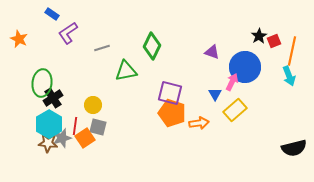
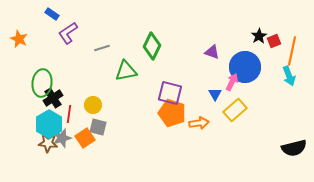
red line: moved 6 px left, 12 px up
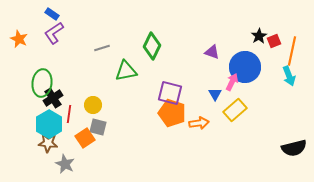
purple L-shape: moved 14 px left
gray star: moved 3 px right, 26 px down; rotated 30 degrees counterclockwise
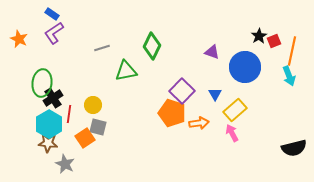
pink arrow: moved 51 px down; rotated 54 degrees counterclockwise
purple square: moved 12 px right, 2 px up; rotated 30 degrees clockwise
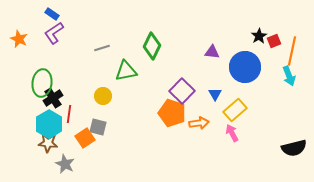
purple triangle: rotated 14 degrees counterclockwise
yellow circle: moved 10 px right, 9 px up
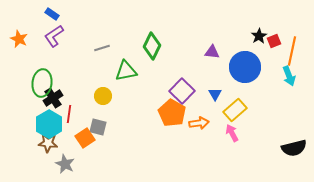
purple L-shape: moved 3 px down
orange pentagon: rotated 12 degrees clockwise
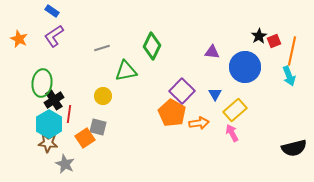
blue rectangle: moved 3 px up
black cross: moved 1 px right, 2 px down
